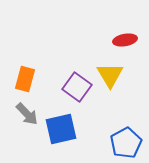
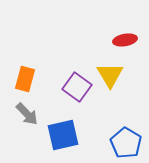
blue square: moved 2 px right, 6 px down
blue pentagon: rotated 12 degrees counterclockwise
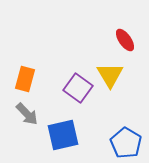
red ellipse: rotated 65 degrees clockwise
purple square: moved 1 px right, 1 px down
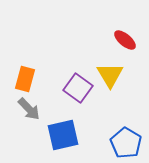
red ellipse: rotated 15 degrees counterclockwise
gray arrow: moved 2 px right, 5 px up
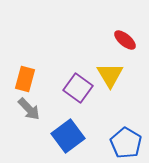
blue square: moved 5 px right, 1 px down; rotated 24 degrees counterclockwise
